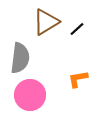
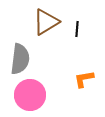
black line: rotated 42 degrees counterclockwise
gray semicircle: moved 1 px down
orange L-shape: moved 6 px right
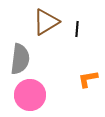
orange L-shape: moved 4 px right
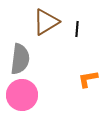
pink circle: moved 8 px left
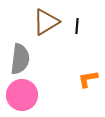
black line: moved 3 px up
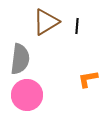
pink circle: moved 5 px right
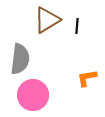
brown triangle: moved 1 px right, 2 px up
orange L-shape: moved 1 px left, 1 px up
pink circle: moved 6 px right
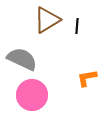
gray semicircle: moved 2 px right; rotated 72 degrees counterclockwise
pink circle: moved 1 px left
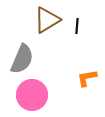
gray semicircle: rotated 88 degrees clockwise
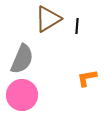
brown triangle: moved 1 px right, 1 px up
pink circle: moved 10 px left
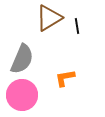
brown triangle: moved 1 px right, 1 px up
black line: rotated 14 degrees counterclockwise
orange L-shape: moved 22 px left
